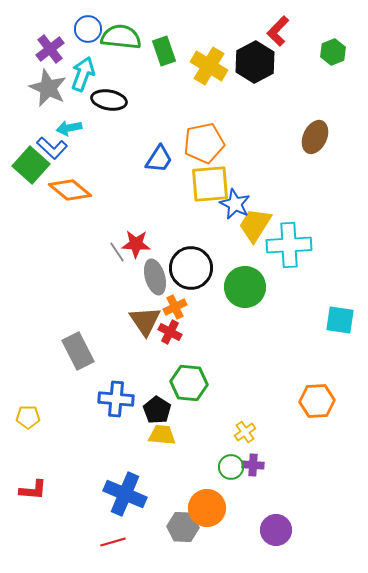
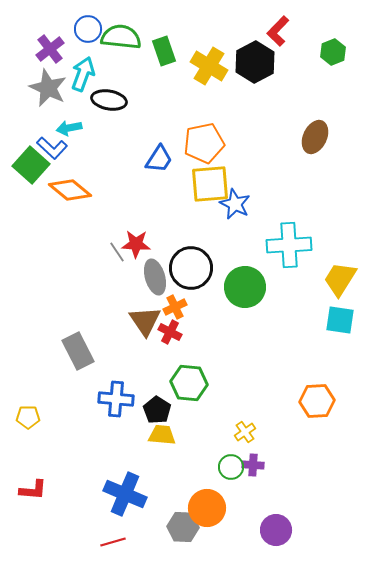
yellow trapezoid at (255, 225): moved 85 px right, 54 px down
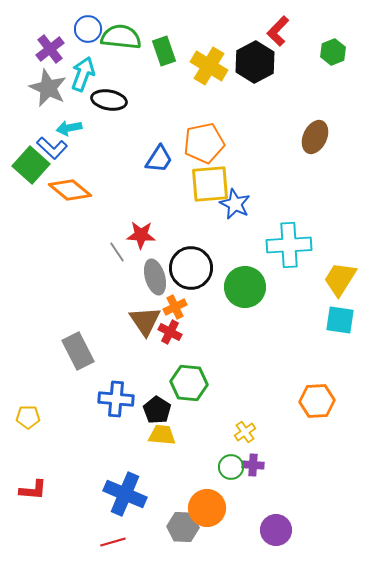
red star at (136, 244): moved 5 px right, 9 px up
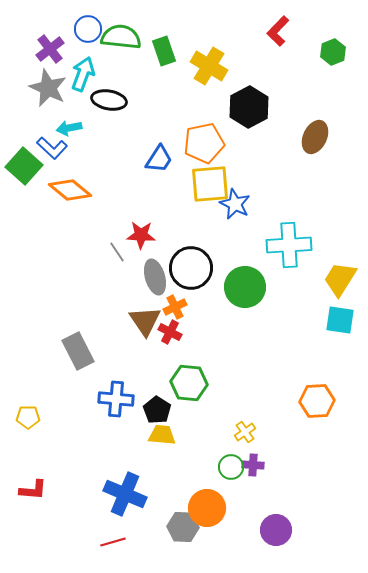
black hexagon at (255, 62): moved 6 px left, 45 px down
green square at (31, 165): moved 7 px left, 1 px down
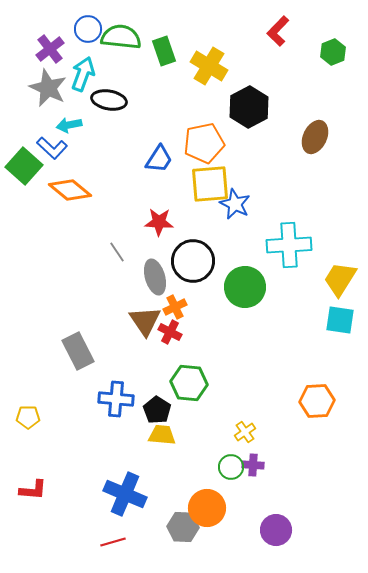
cyan arrow at (69, 128): moved 3 px up
red star at (141, 235): moved 18 px right, 13 px up
black circle at (191, 268): moved 2 px right, 7 px up
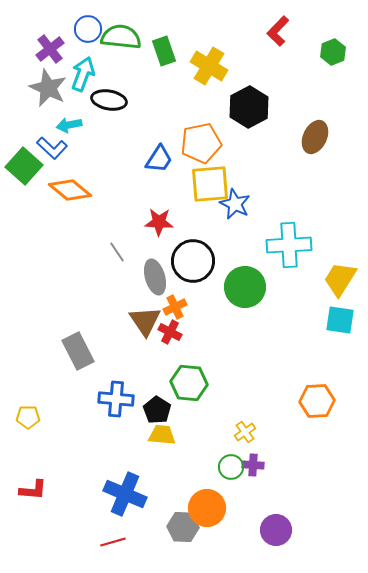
orange pentagon at (204, 143): moved 3 px left
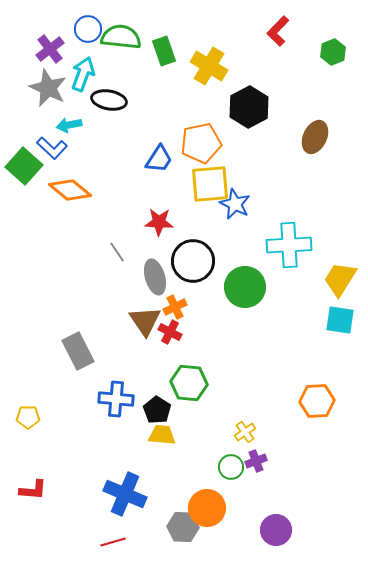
purple cross at (253, 465): moved 3 px right, 4 px up; rotated 25 degrees counterclockwise
